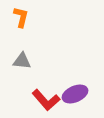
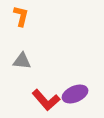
orange L-shape: moved 1 px up
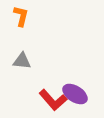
purple ellipse: rotated 55 degrees clockwise
red L-shape: moved 7 px right
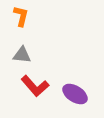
gray triangle: moved 6 px up
red L-shape: moved 18 px left, 14 px up
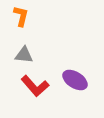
gray triangle: moved 2 px right
purple ellipse: moved 14 px up
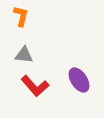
purple ellipse: moved 4 px right; rotated 25 degrees clockwise
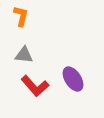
purple ellipse: moved 6 px left, 1 px up
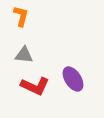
red L-shape: rotated 24 degrees counterclockwise
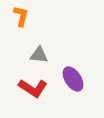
gray triangle: moved 15 px right
red L-shape: moved 2 px left, 2 px down; rotated 8 degrees clockwise
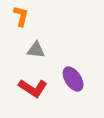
gray triangle: moved 3 px left, 5 px up
